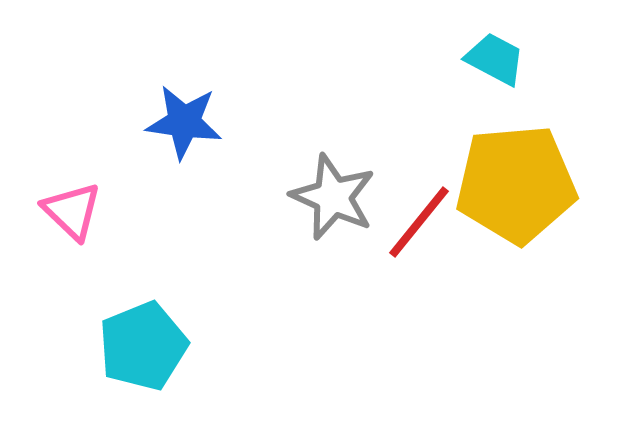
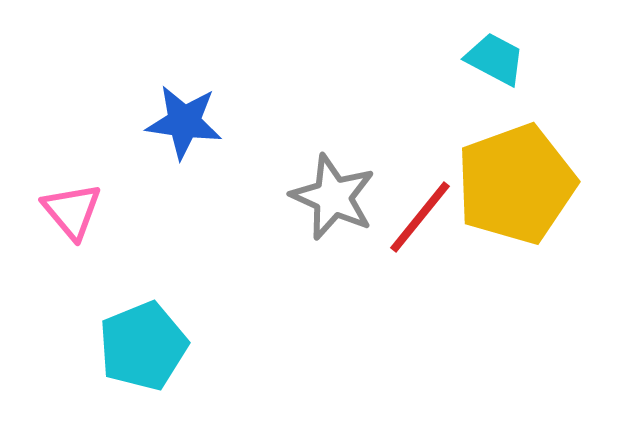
yellow pentagon: rotated 15 degrees counterclockwise
pink triangle: rotated 6 degrees clockwise
red line: moved 1 px right, 5 px up
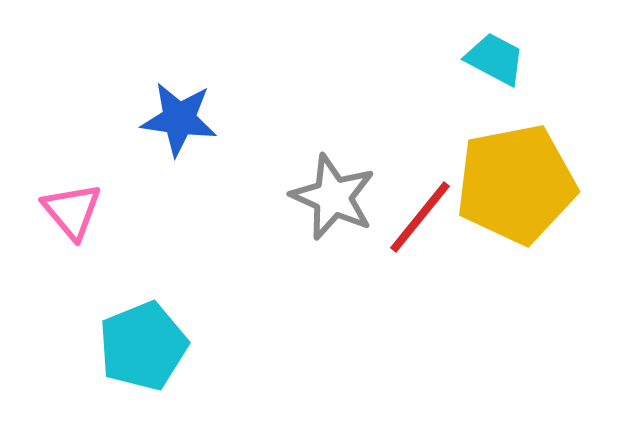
blue star: moved 5 px left, 3 px up
yellow pentagon: rotated 9 degrees clockwise
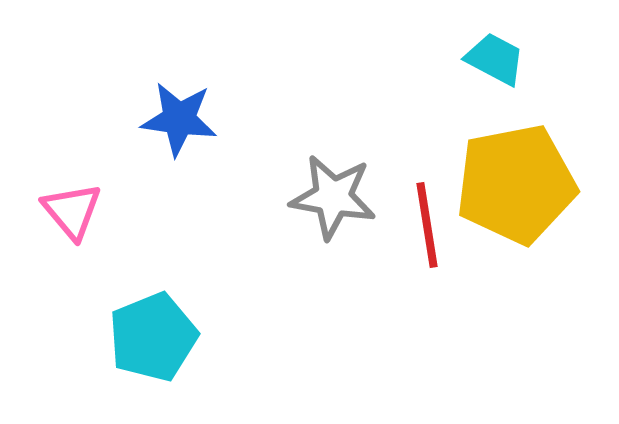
gray star: rotated 14 degrees counterclockwise
red line: moved 7 px right, 8 px down; rotated 48 degrees counterclockwise
cyan pentagon: moved 10 px right, 9 px up
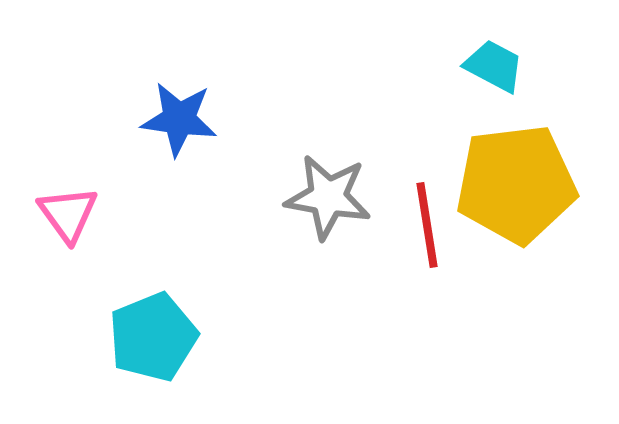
cyan trapezoid: moved 1 px left, 7 px down
yellow pentagon: rotated 4 degrees clockwise
gray star: moved 5 px left
pink triangle: moved 4 px left, 3 px down; rotated 4 degrees clockwise
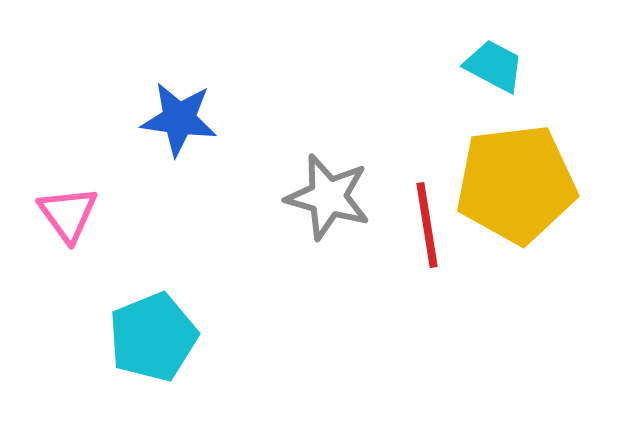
gray star: rotated 6 degrees clockwise
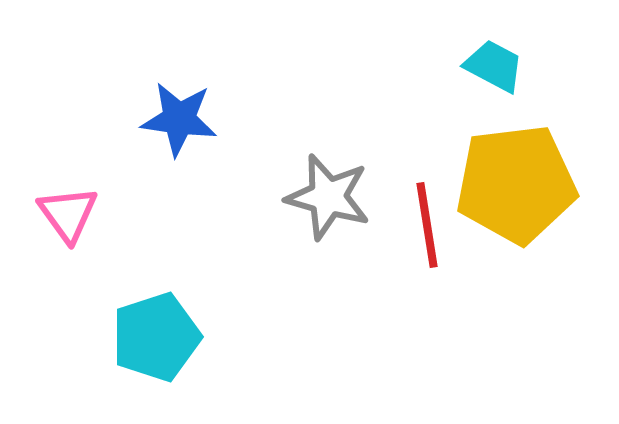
cyan pentagon: moved 3 px right; rotated 4 degrees clockwise
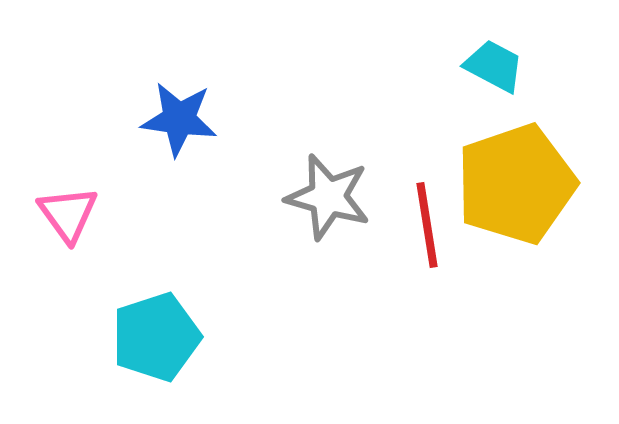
yellow pentagon: rotated 12 degrees counterclockwise
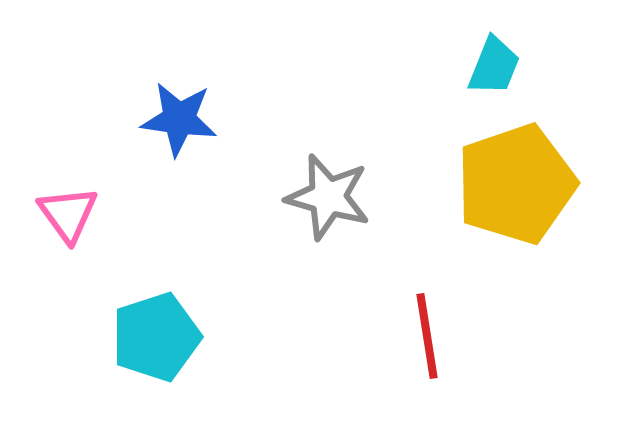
cyan trapezoid: rotated 84 degrees clockwise
red line: moved 111 px down
